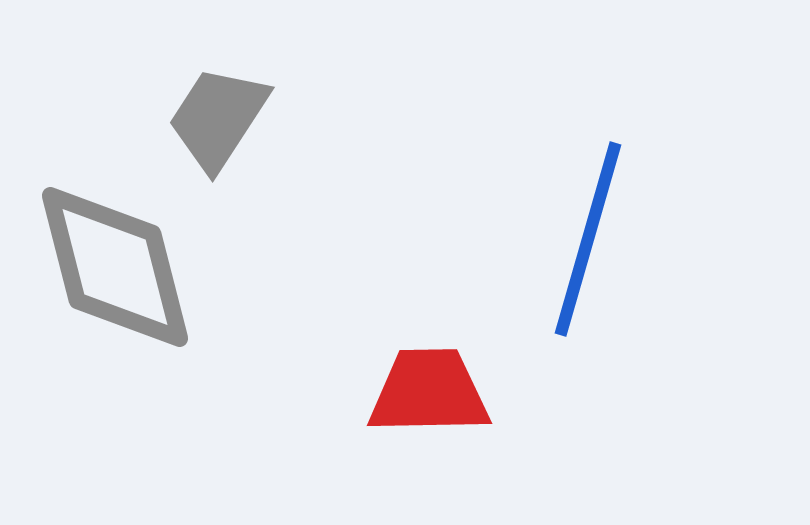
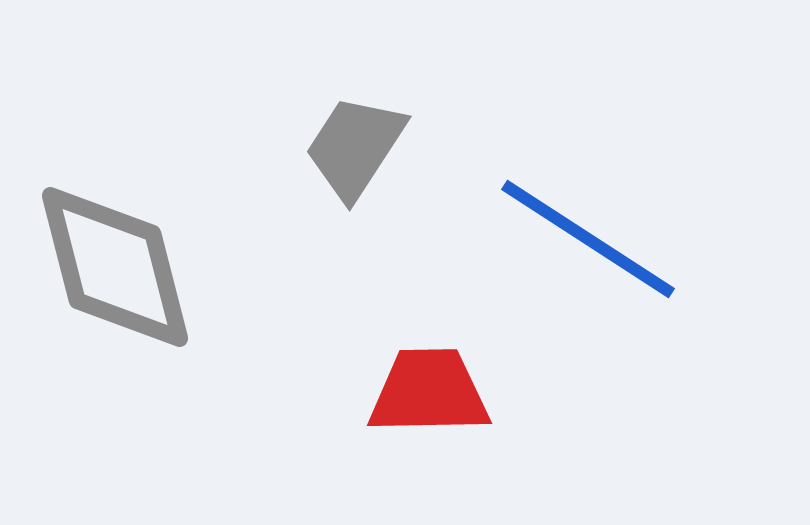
gray trapezoid: moved 137 px right, 29 px down
blue line: rotated 73 degrees counterclockwise
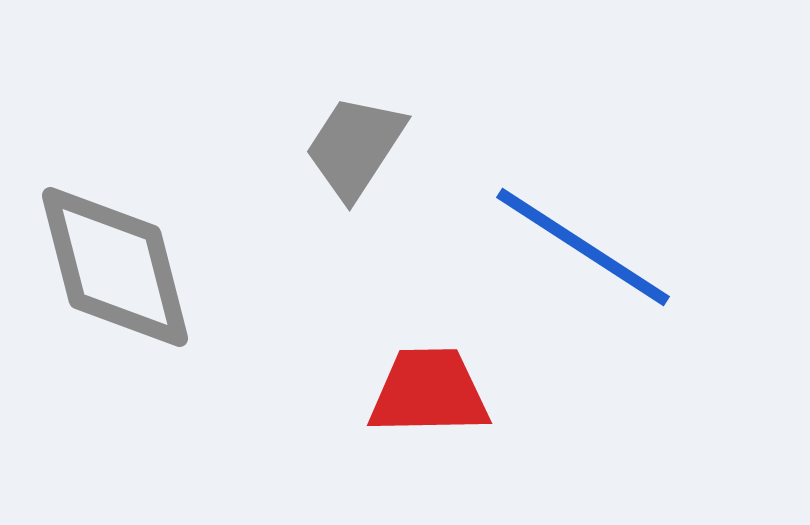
blue line: moved 5 px left, 8 px down
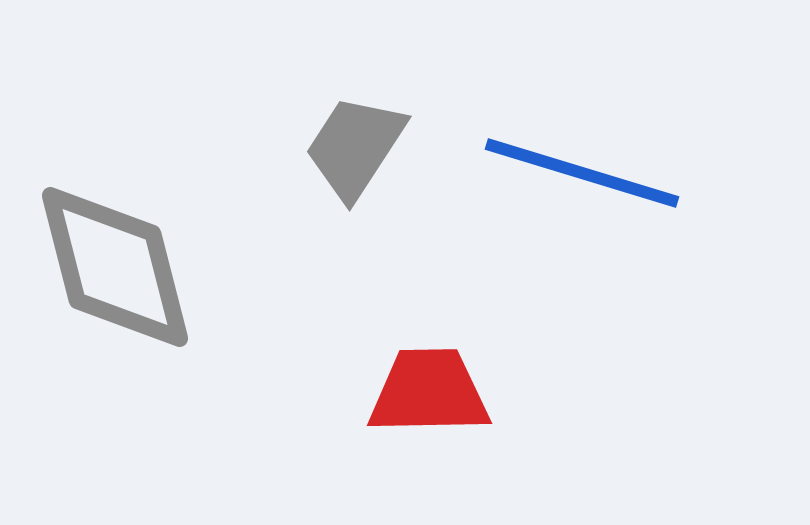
blue line: moved 1 px left, 74 px up; rotated 16 degrees counterclockwise
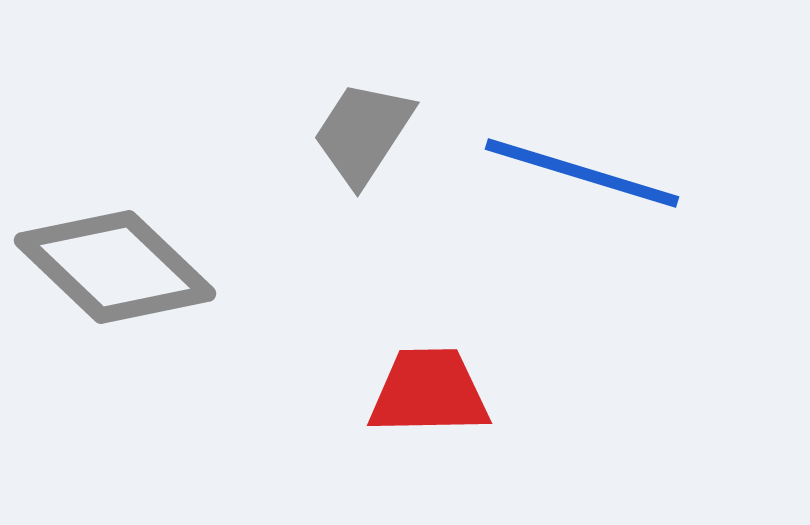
gray trapezoid: moved 8 px right, 14 px up
gray diamond: rotated 32 degrees counterclockwise
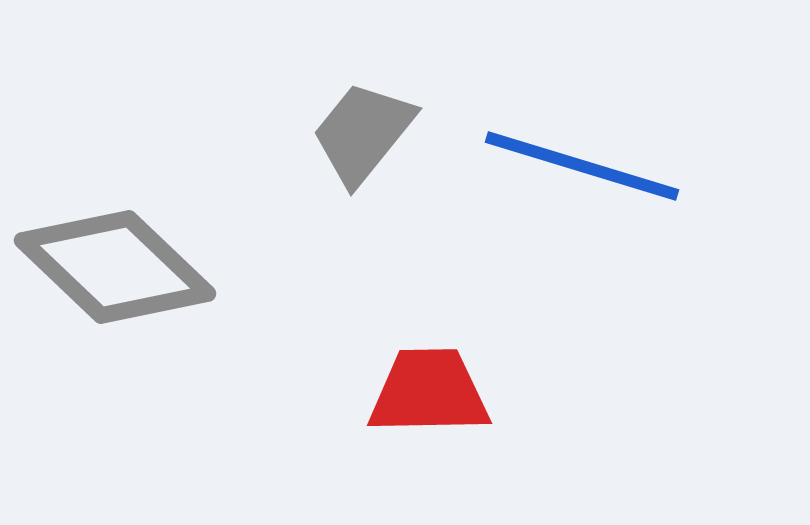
gray trapezoid: rotated 6 degrees clockwise
blue line: moved 7 px up
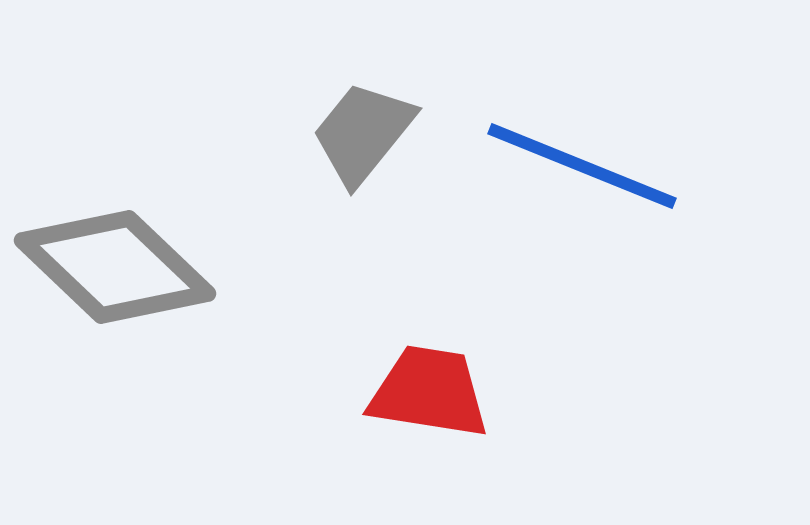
blue line: rotated 5 degrees clockwise
red trapezoid: rotated 10 degrees clockwise
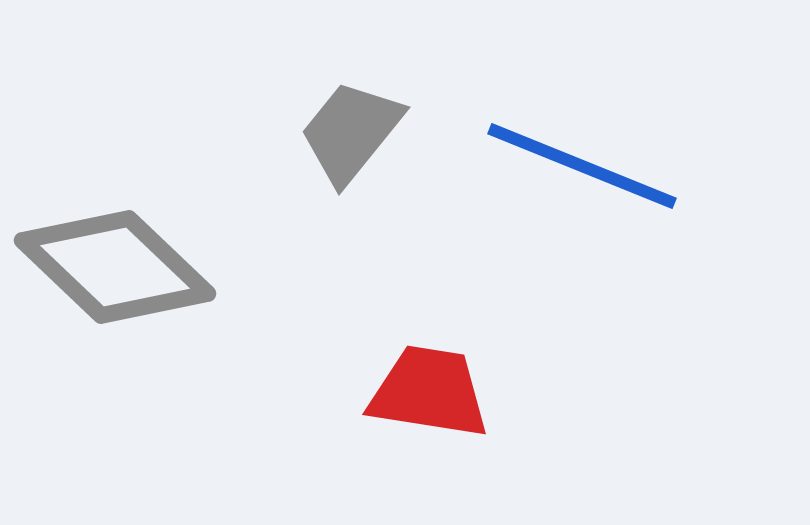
gray trapezoid: moved 12 px left, 1 px up
